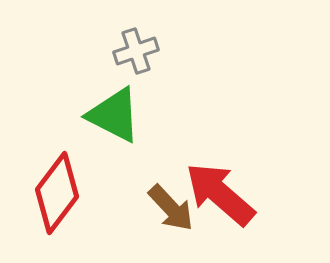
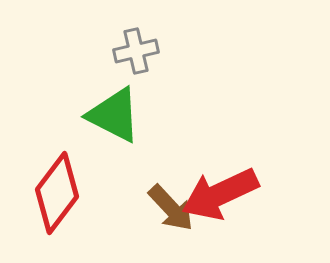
gray cross: rotated 6 degrees clockwise
red arrow: rotated 66 degrees counterclockwise
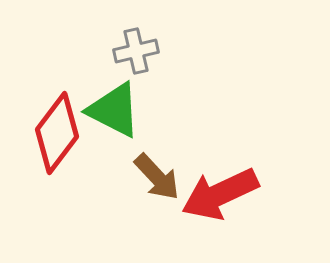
green triangle: moved 5 px up
red diamond: moved 60 px up
brown arrow: moved 14 px left, 31 px up
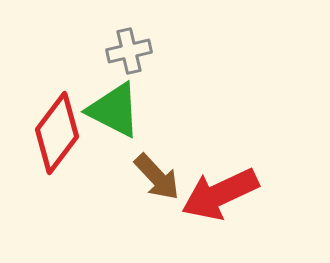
gray cross: moved 7 px left
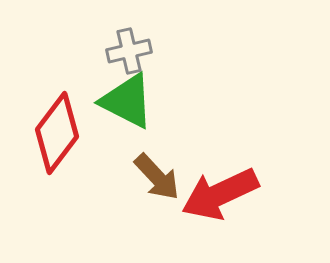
green triangle: moved 13 px right, 9 px up
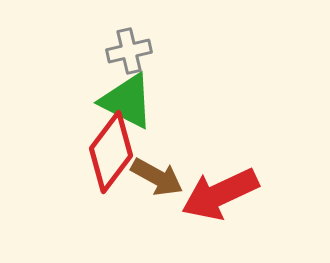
red diamond: moved 54 px right, 19 px down
brown arrow: rotated 18 degrees counterclockwise
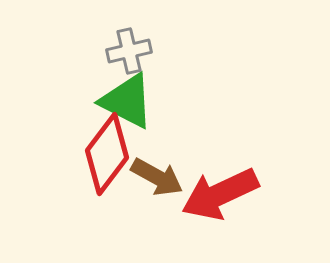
red diamond: moved 4 px left, 2 px down
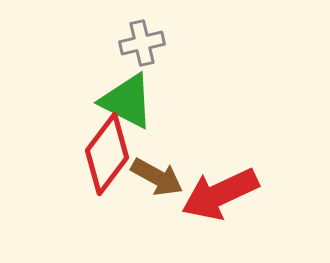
gray cross: moved 13 px right, 8 px up
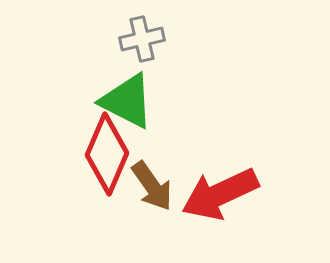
gray cross: moved 4 px up
red diamond: rotated 14 degrees counterclockwise
brown arrow: moved 5 px left, 9 px down; rotated 26 degrees clockwise
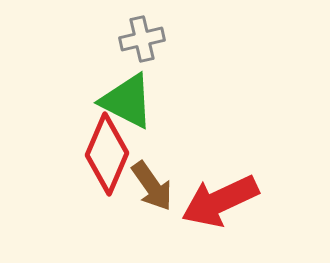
red arrow: moved 7 px down
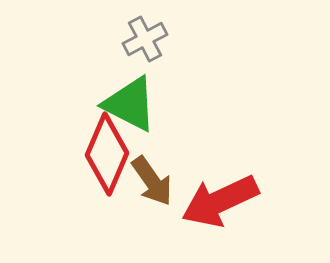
gray cross: moved 3 px right; rotated 15 degrees counterclockwise
green triangle: moved 3 px right, 3 px down
brown arrow: moved 5 px up
